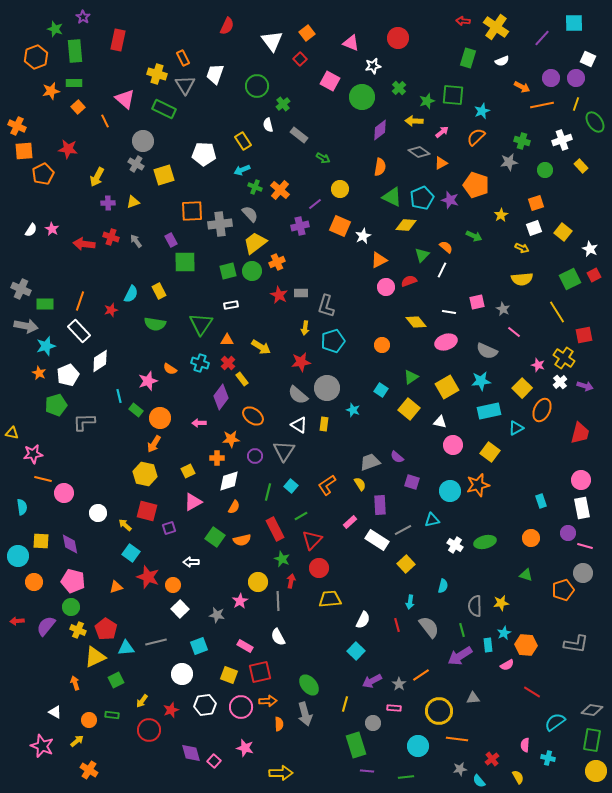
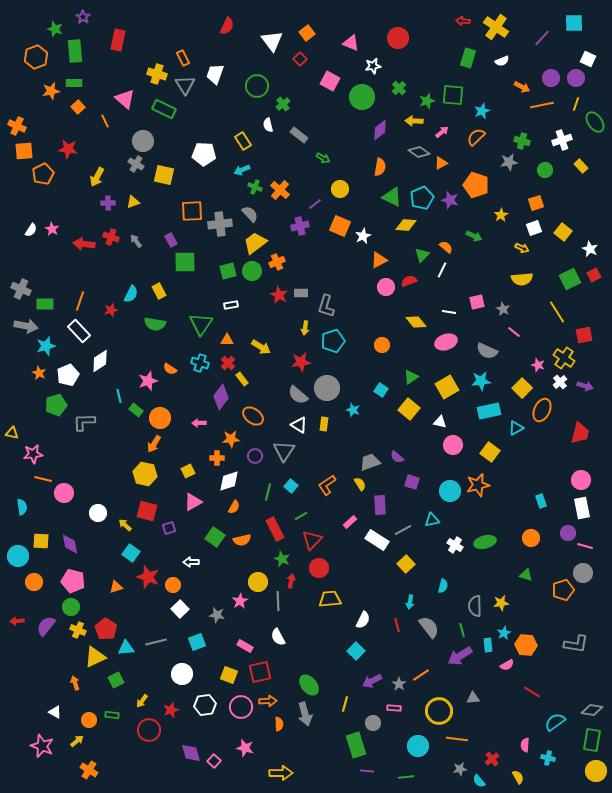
yellow square at (164, 175): rotated 30 degrees clockwise
cyan square at (199, 646): moved 2 px left, 4 px up
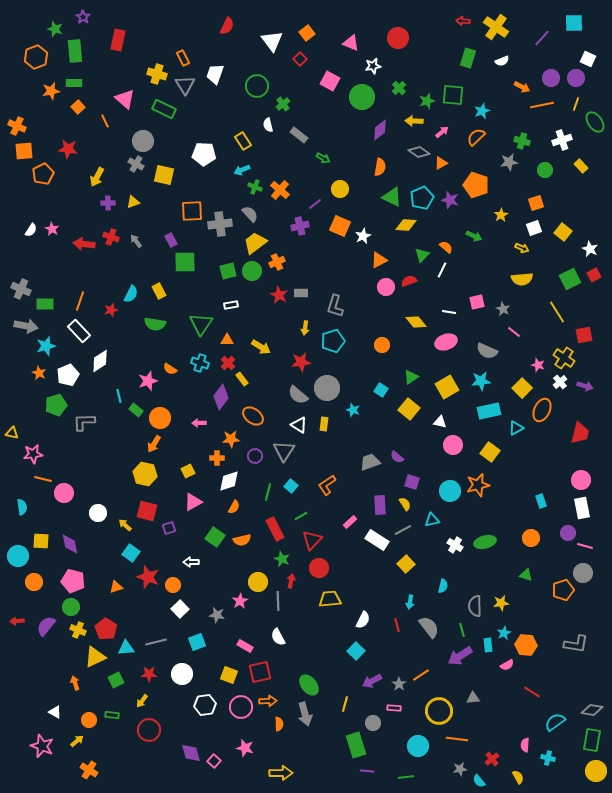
gray L-shape at (326, 306): moved 9 px right
yellow semicircle at (360, 484): moved 45 px right, 20 px down
red star at (171, 710): moved 22 px left, 36 px up; rotated 21 degrees clockwise
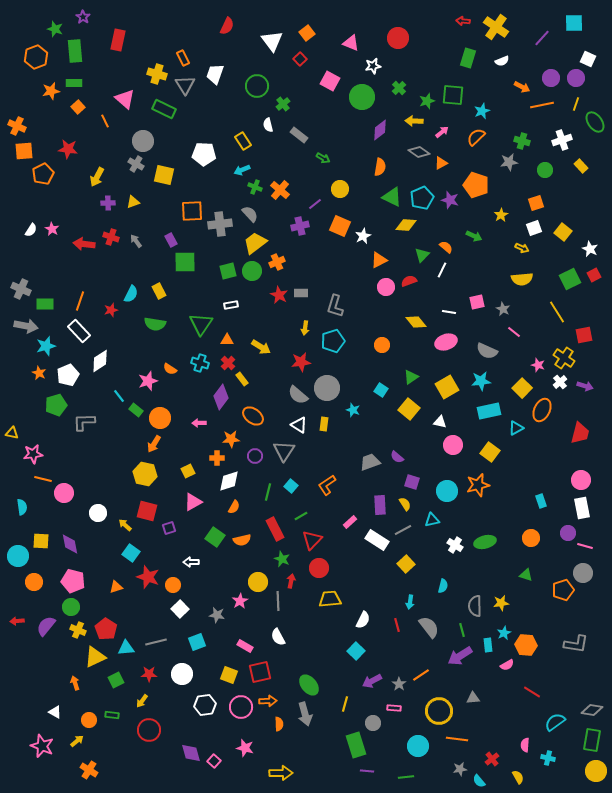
cyan line at (119, 396): rotated 24 degrees counterclockwise
cyan circle at (450, 491): moved 3 px left
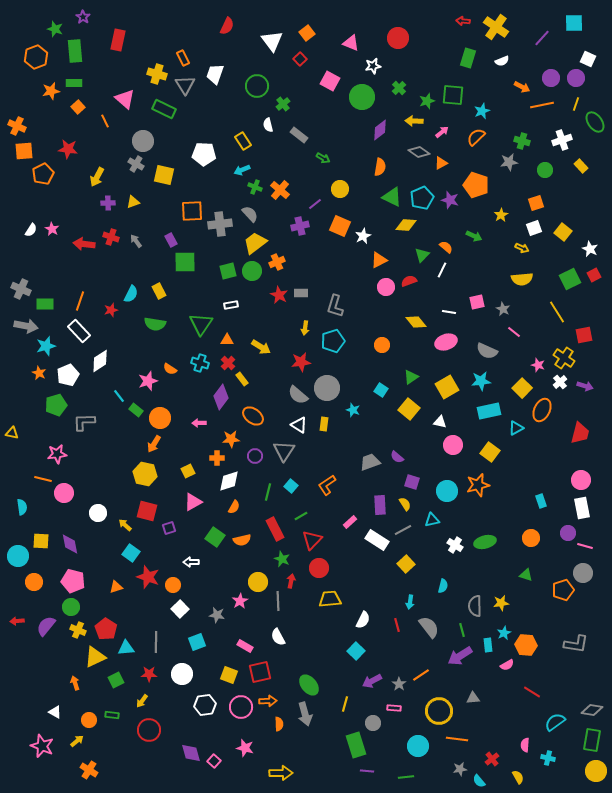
pink star at (33, 454): moved 24 px right
gray line at (156, 642): rotated 75 degrees counterclockwise
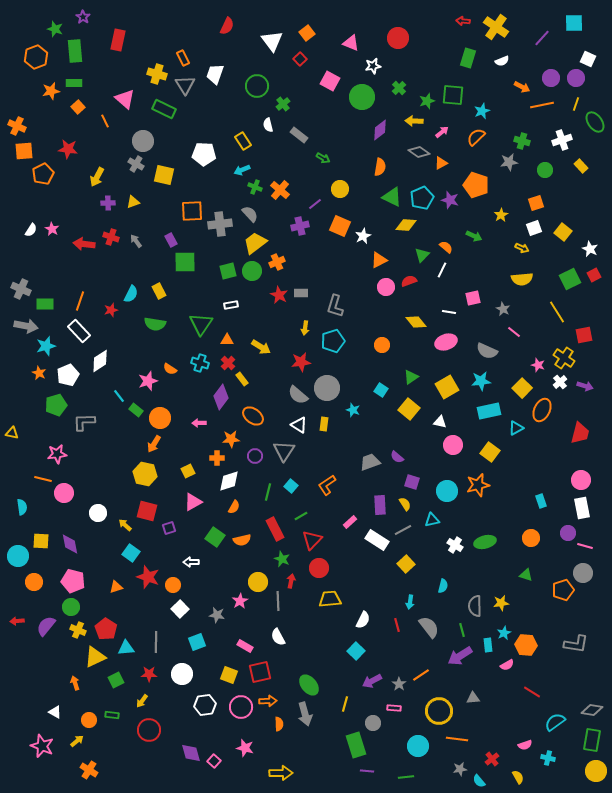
pink square at (477, 302): moved 4 px left, 4 px up
pink semicircle at (525, 745): rotated 112 degrees counterclockwise
